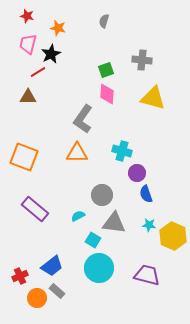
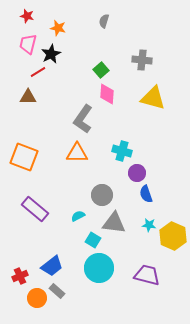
green square: moved 5 px left; rotated 21 degrees counterclockwise
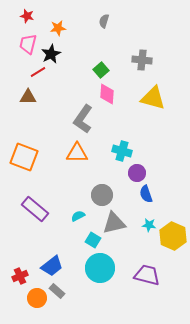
orange star: rotated 21 degrees counterclockwise
gray triangle: rotated 20 degrees counterclockwise
cyan circle: moved 1 px right
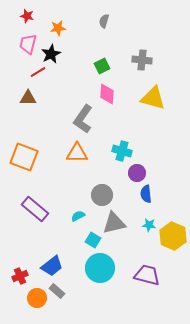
green square: moved 1 px right, 4 px up; rotated 14 degrees clockwise
brown triangle: moved 1 px down
blue semicircle: rotated 12 degrees clockwise
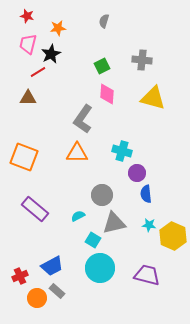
blue trapezoid: rotated 10 degrees clockwise
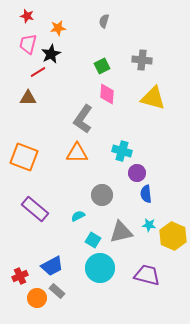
gray triangle: moved 7 px right, 9 px down
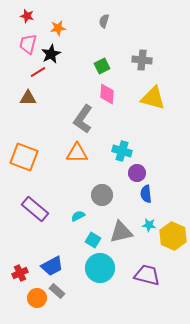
red cross: moved 3 px up
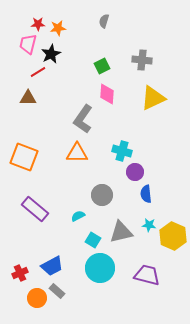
red star: moved 11 px right, 8 px down; rotated 16 degrees counterclockwise
yellow triangle: rotated 40 degrees counterclockwise
purple circle: moved 2 px left, 1 px up
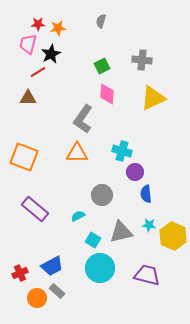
gray semicircle: moved 3 px left
